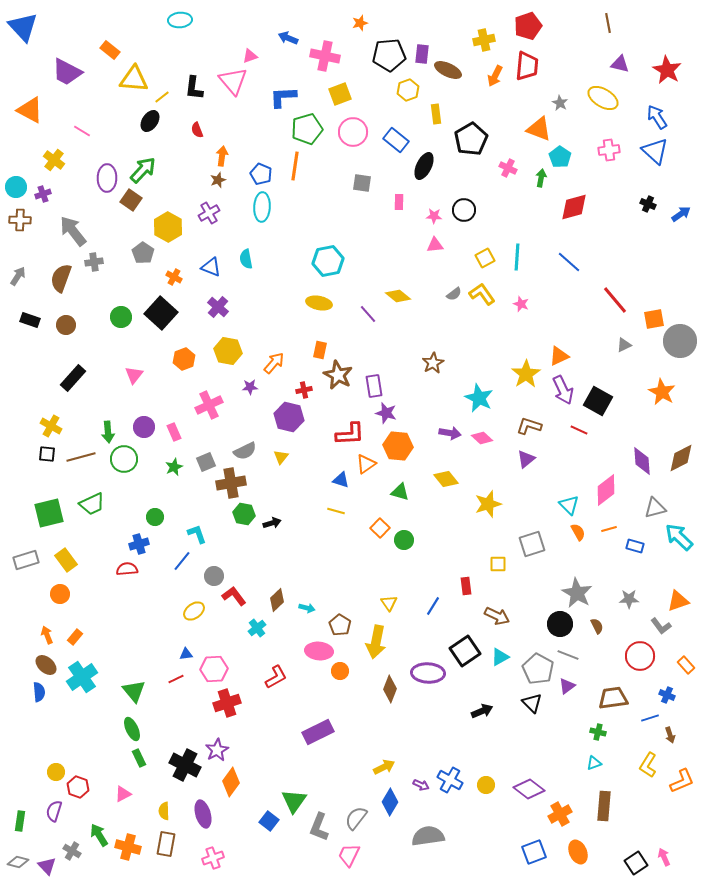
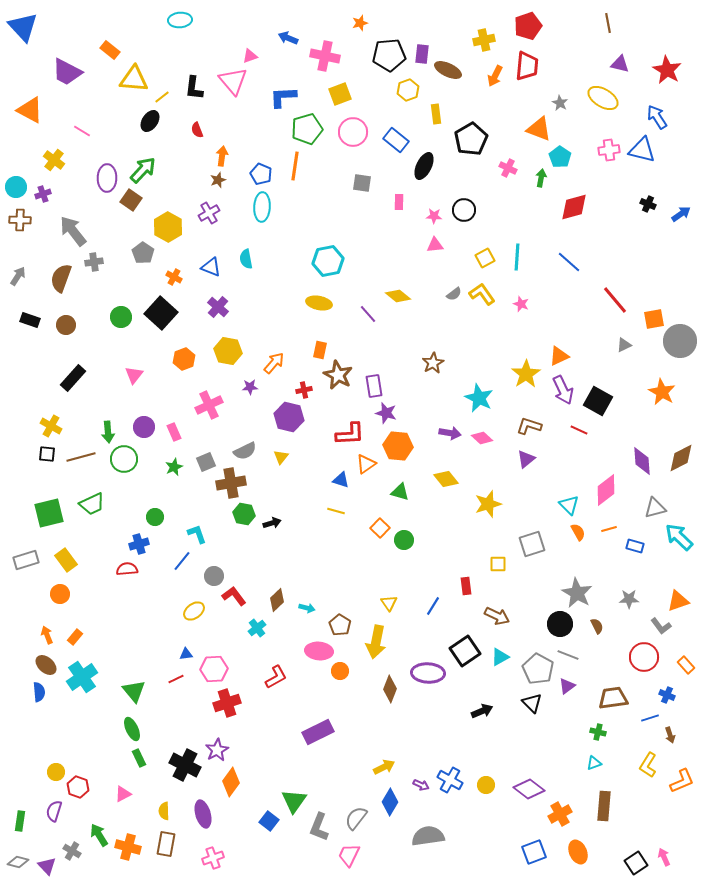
blue triangle at (655, 151): moved 13 px left, 1 px up; rotated 28 degrees counterclockwise
red circle at (640, 656): moved 4 px right, 1 px down
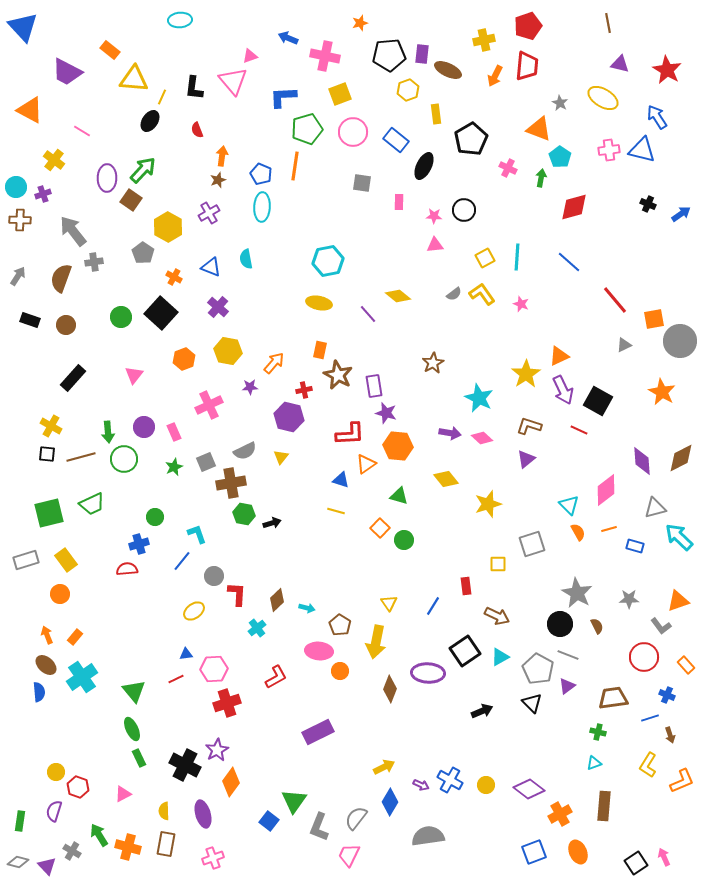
yellow line at (162, 97): rotated 28 degrees counterclockwise
green triangle at (400, 492): moved 1 px left, 4 px down
red L-shape at (234, 596): moved 3 px right, 2 px up; rotated 40 degrees clockwise
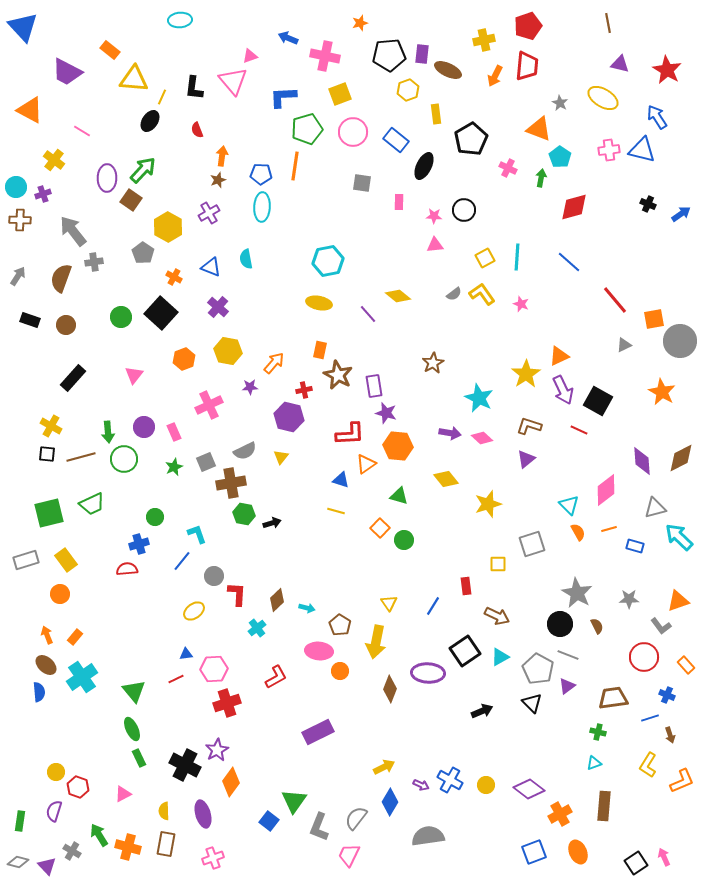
blue pentagon at (261, 174): rotated 20 degrees counterclockwise
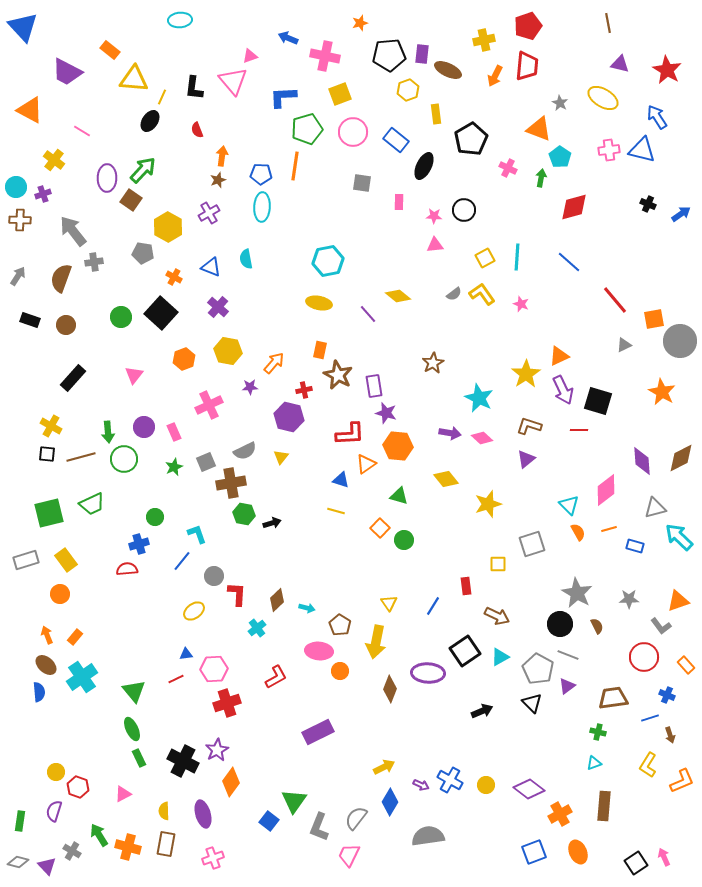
gray pentagon at (143, 253): rotated 25 degrees counterclockwise
black square at (598, 401): rotated 12 degrees counterclockwise
red line at (579, 430): rotated 24 degrees counterclockwise
black cross at (185, 765): moved 2 px left, 4 px up
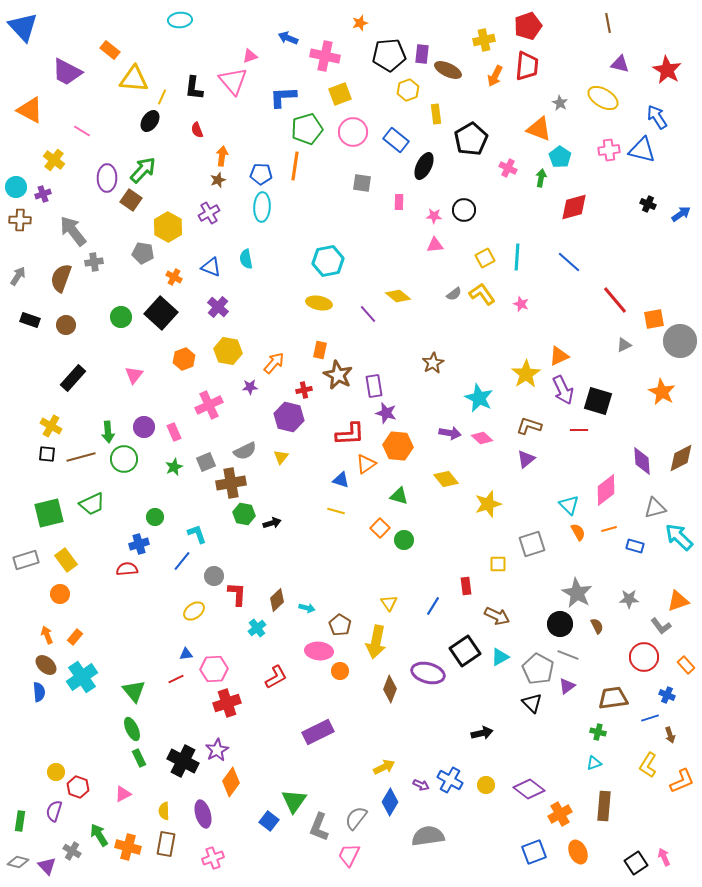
purple ellipse at (428, 673): rotated 12 degrees clockwise
black arrow at (482, 711): moved 22 px down; rotated 10 degrees clockwise
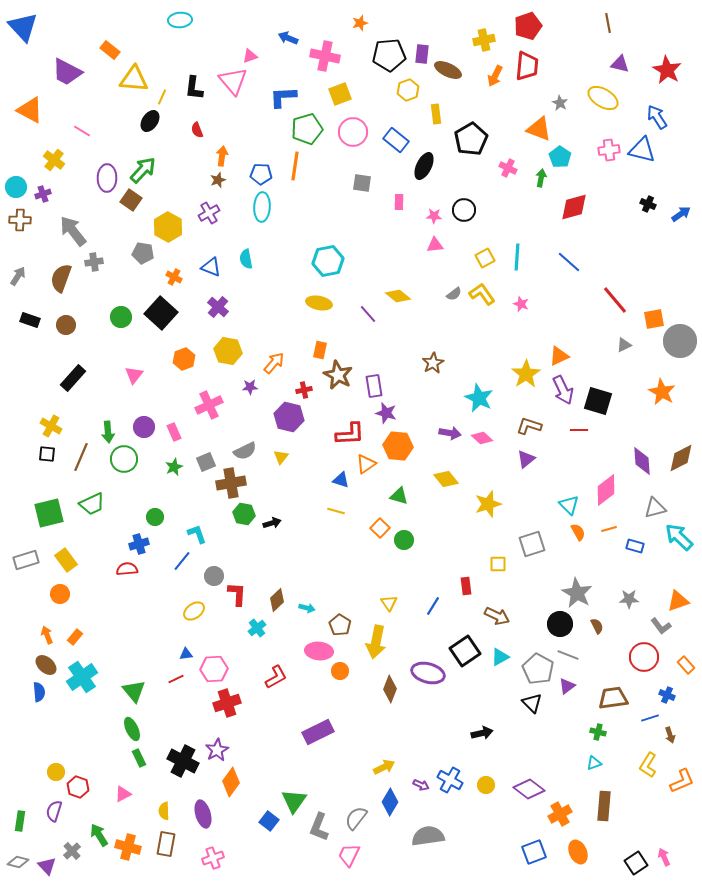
brown line at (81, 457): rotated 52 degrees counterclockwise
gray cross at (72, 851): rotated 18 degrees clockwise
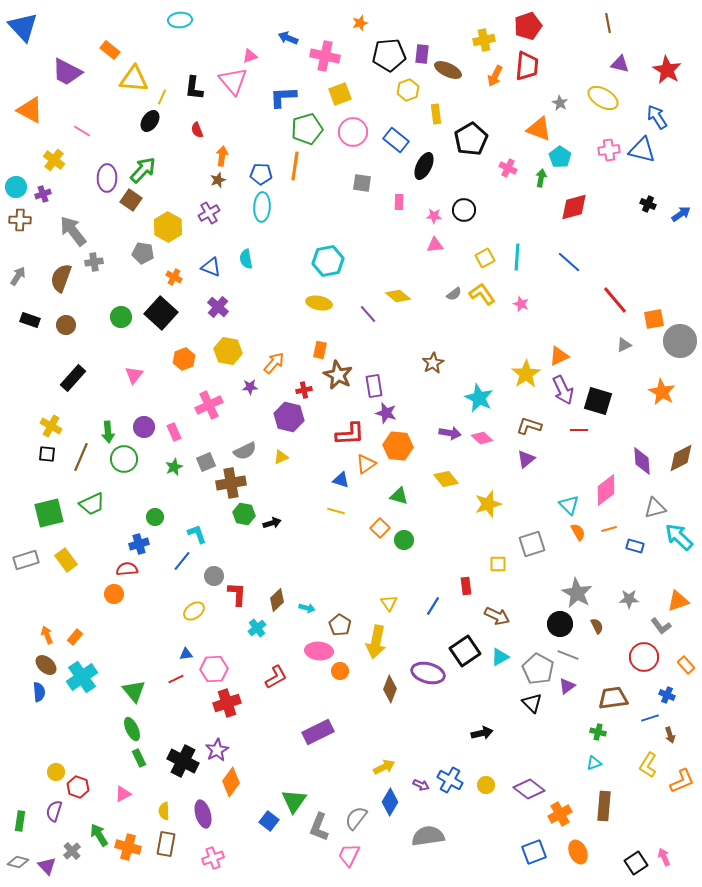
yellow triangle at (281, 457): rotated 28 degrees clockwise
orange circle at (60, 594): moved 54 px right
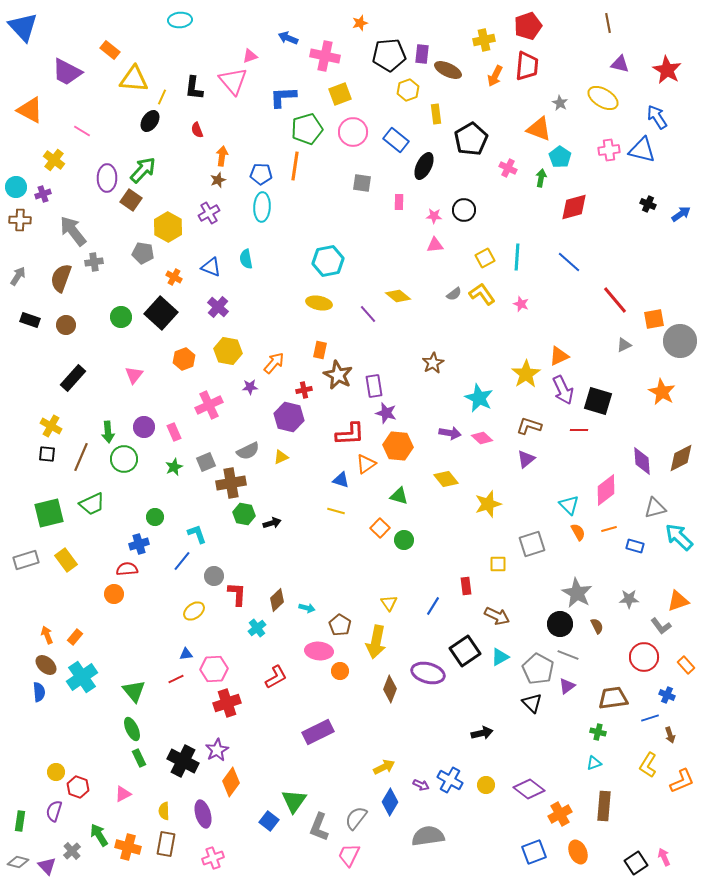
gray semicircle at (245, 451): moved 3 px right
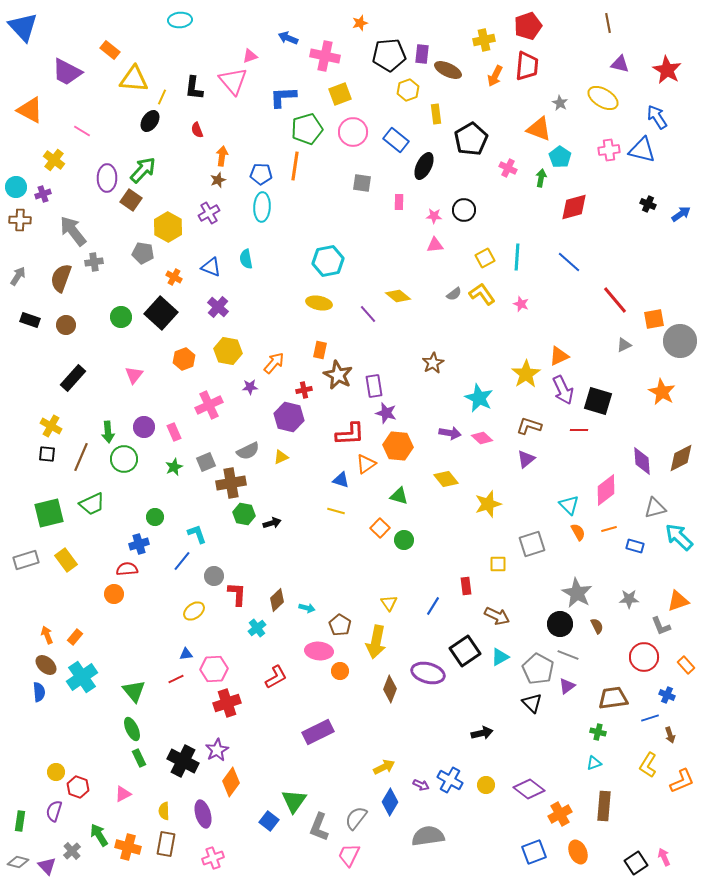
gray L-shape at (661, 626): rotated 15 degrees clockwise
